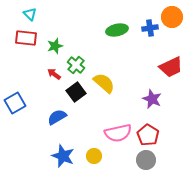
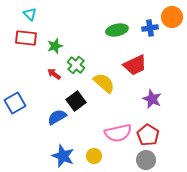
red trapezoid: moved 36 px left, 2 px up
black square: moved 9 px down
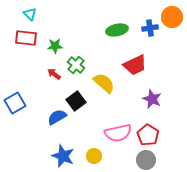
green star: rotated 14 degrees clockwise
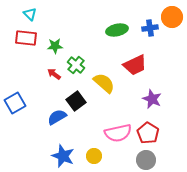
red pentagon: moved 2 px up
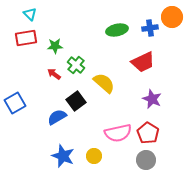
red rectangle: rotated 15 degrees counterclockwise
red trapezoid: moved 8 px right, 3 px up
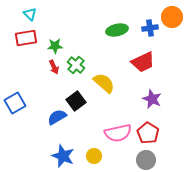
red arrow: moved 7 px up; rotated 152 degrees counterclockwise
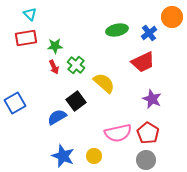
blue cross: moved 1 px left, 5 px down; rotated 28 degrees counterclockwise
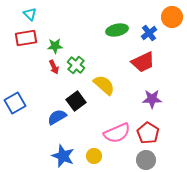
yellow semicircle: moved 2 px down
purple star: rotated 24 degrees counterclockwise
pink semicircle: moved 1 px left; rotated 12 degrees counterclockwise
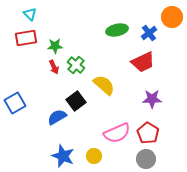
gray circle: moved 1 px up
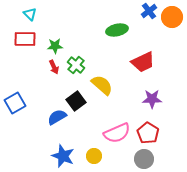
blue cross: moved 22 px up
red rectangle: moved 1 px left, 1 px down; rotated 10 degrees clockwise
yellow semicircle: moved 2 px left
gray circle: moved 2 px left
